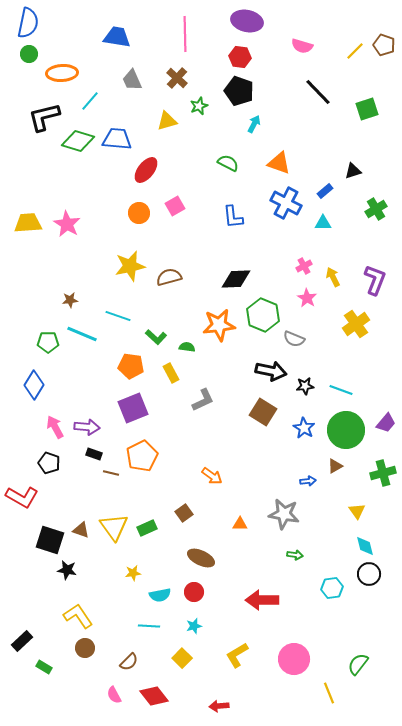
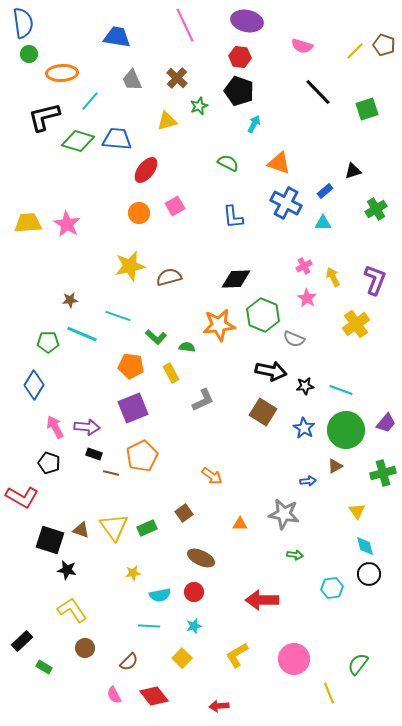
blue semicircle at (28, 23): moved 5 px left; rotated 20 degrees counterclockwise
pink line at (185, 34): moved 9 px up; rotated 24 degrees counterclockwise
yellow L-shape at (78, 616): moved 6 px left, 6 px up
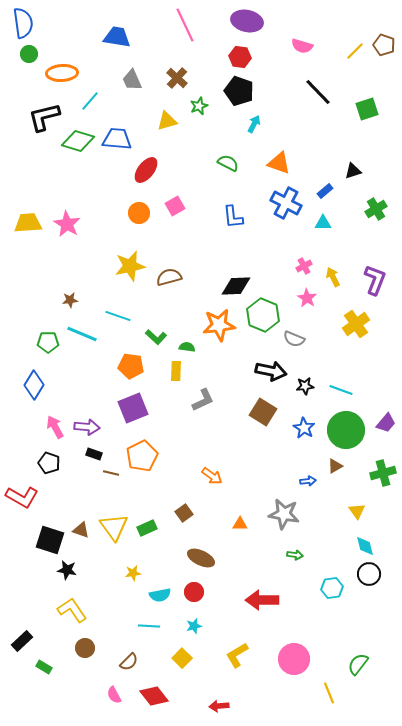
black diamond at (236, 279): moved 7 px down
yellow rectangle at (171, 373): moved 5 px right, 2 px up; rotated 30 degrees clockwise
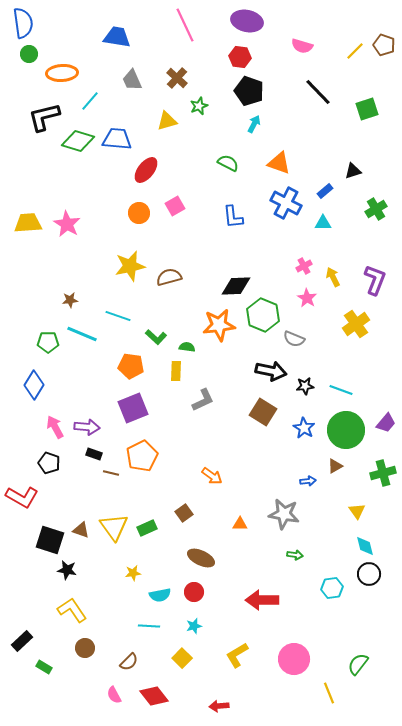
black pentagon at (239, 91): moved 10 px right
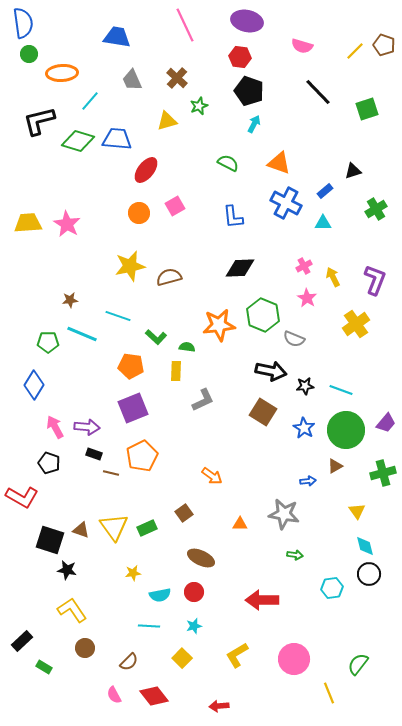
black L-shape at (44, 117): moved 5 px left, 4 px down
black diamond at (236, 286): moved 4 px right, 18 px up
